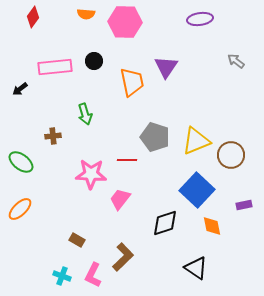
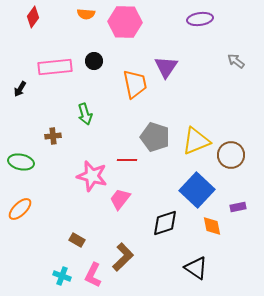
orange trapezoid: moved 3 px right, 2 px down
black arrow: rotated 21 degrees counterclockwise
green ellipse: rotated 25 degrees counterclockwise
pink star: moved 1 px right, 2 px down; rotated 12 degrees clockwise
purple rectangle: moved 6 px left, 2 px down
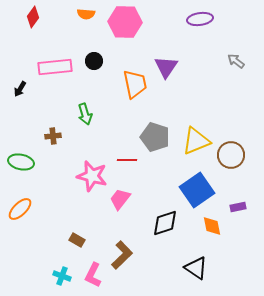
blue square: rotated 12 degrees clockwise
brown L-shape: moved 1 px left, 2 px up
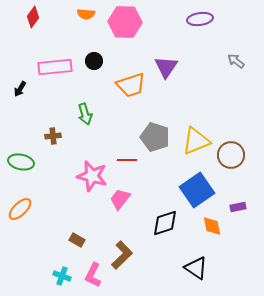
orange trapezoid: moved 4 px left, 1 px down; rotated 84 degrees clockwise
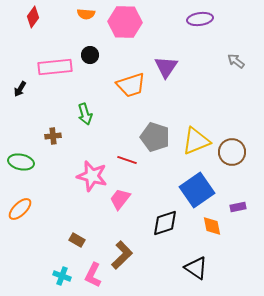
black circle: moved 4 px left, 6 px up
brown circle: moved 1 px right, 3 px up
red line: rotated 18 degrees clockwise
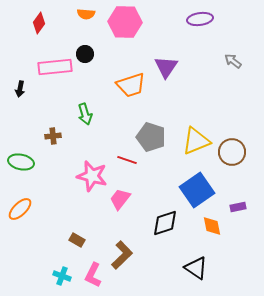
red diamond: moved 6 px right, 6 px down
black circle: moved 5 px left, 1 px up
gray arrow: moved 3 px left
black arrow: rotated 21 degrees counterclockwise
gray pentagon: moved 4 px left
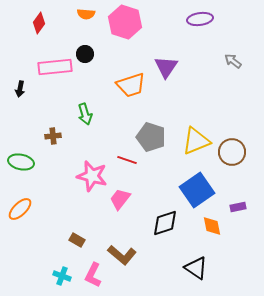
pink hexagon: rotated 16 degrees clockwise
brown L-shape: rotated 84 degrees clockwise
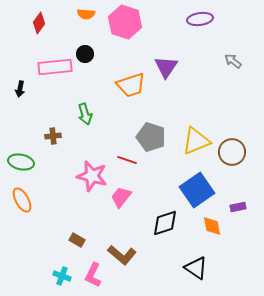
pink trapezoid: moved 1 px right, 2 px up
orange ellipse: moved 2 px right, 9 px up; rotated 75 degrees counterclockwise
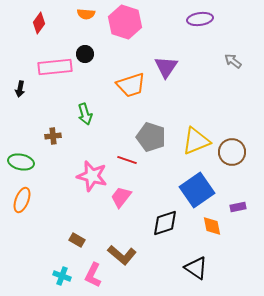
orange ellipse: rotated 50 degrees clockwise
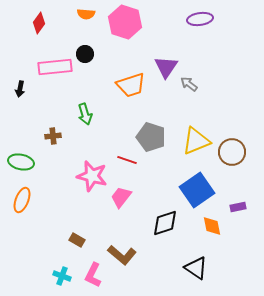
gray arrow: moved 44 px left, 23 px down
